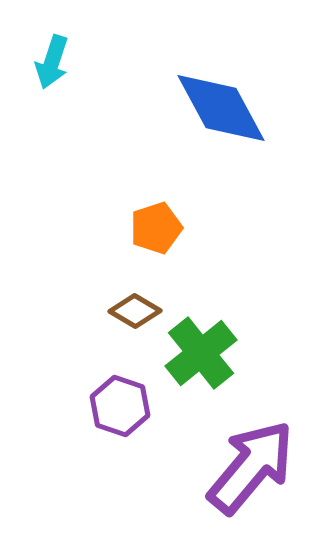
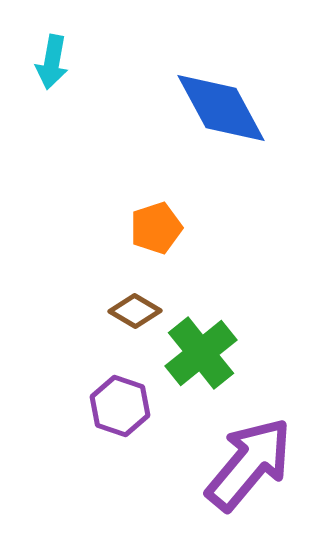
cyan arrow: rotated 8 degrees counterclockwise
purple arrow: moved 2 px left, 3 px up
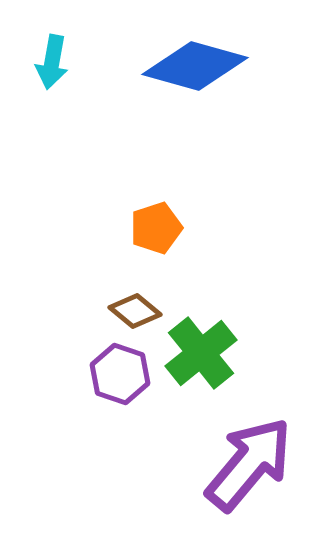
blue diamond: moved 26 px left, 42 px up; rotated 46 degrees counterclockwise
brown diamond: rotated 9 degrees clockwise
purple hexagon: moved 32 px up
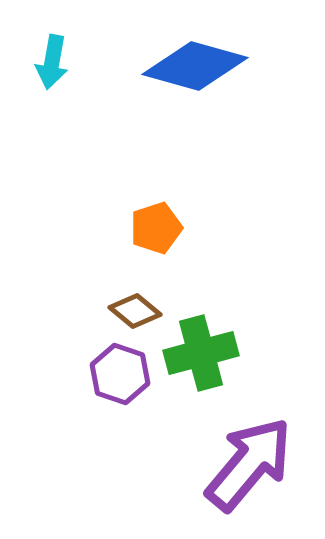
green cross: rotated 24 degrees clockwise
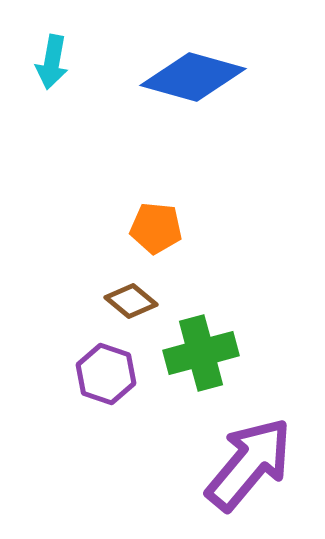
blue diamond: moved 2 px left, 11 px down
orange pentagon: rotated 24 degrees clockwise
brown diamond: moved 4 px left, 10 px up
purple hexagon: moved 14 px left
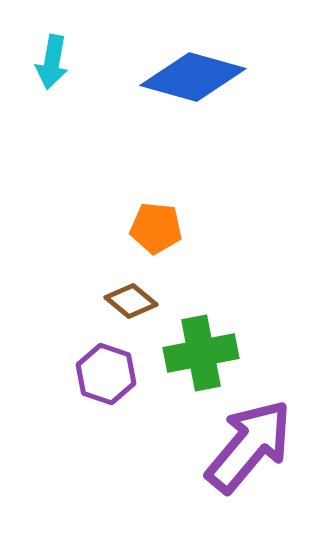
green cross: rotated 4 degrees clockwise
purple arrow: moved 18 px up
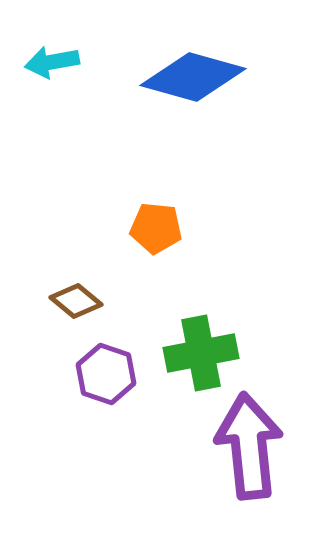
cyan arrow: rotated 70 degrees clockwise
brown diamond: moved 55 px left
purple arrow: rotated 46 degrees counterclockwise
